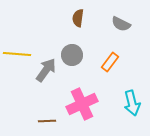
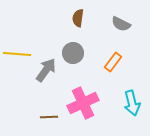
gray circle: moved 1 px right, 2 px up
orange rectangle: moved 3 px right
pink cross: moved 1 px right, 1 px up
brown line: moved 2 px right, 4 px up
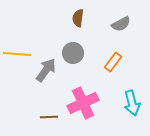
gray semicircle: rotated 54 degrees counterclockwise
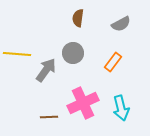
cyan arrow: moved 11 px left, 5 px down
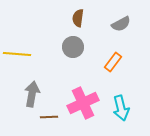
gray circle: moved 6 px up
gray arrow: moved 14 px left, 24 px down; rotated 25 degrees counterclockwise
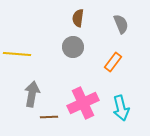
gray semicircle: rotated 84 degrees counterclockwise
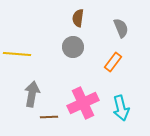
gray semicircle: moved 4 px down
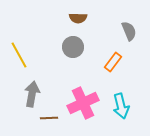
brown semicircle: rotated 96 degrees counterclockwise
gray semicircle: moved 8 px right, 3 px down
yellow line: moved 2 px right, 1 px down; rotated 56 degrees clockwise
cyan arrow: moved 2 px up
brown line: moved 1 px down
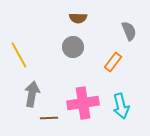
pink cross: rotated 16 degrees clockwise
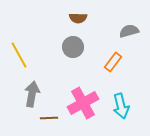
gray semicircle: rotated 84 degrees counterclockwise
pink cross: rotated 20 degrees counterclockwise
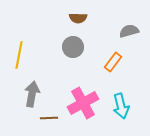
yellow line: rotated 40 degrees clockwise
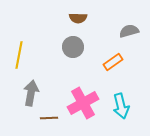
orange rectangle: rotated 18 degrees clockwise
gray arrow: moved 1 px left, 1 px up
